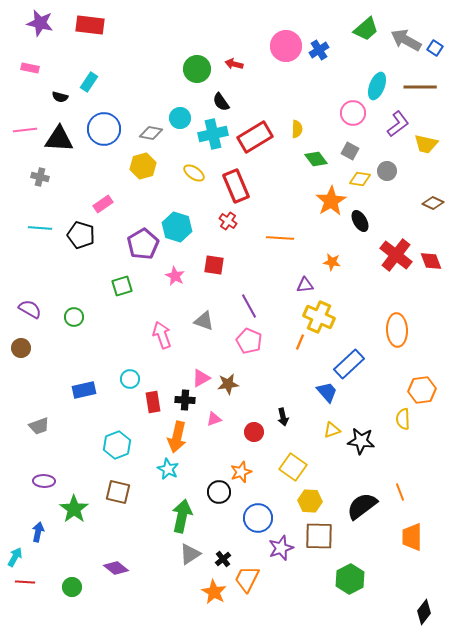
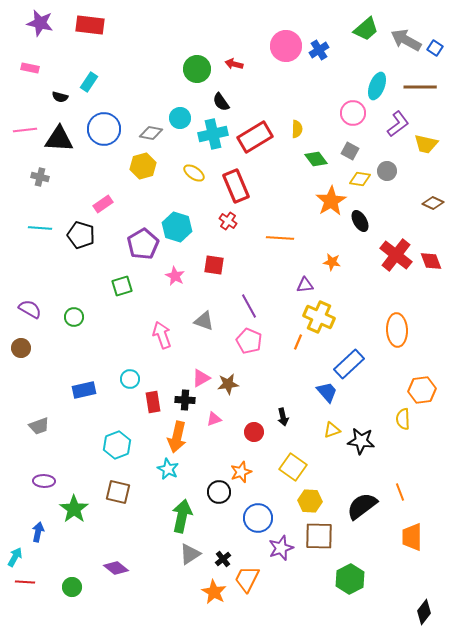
orange line at (300, 342): moved 2 px left
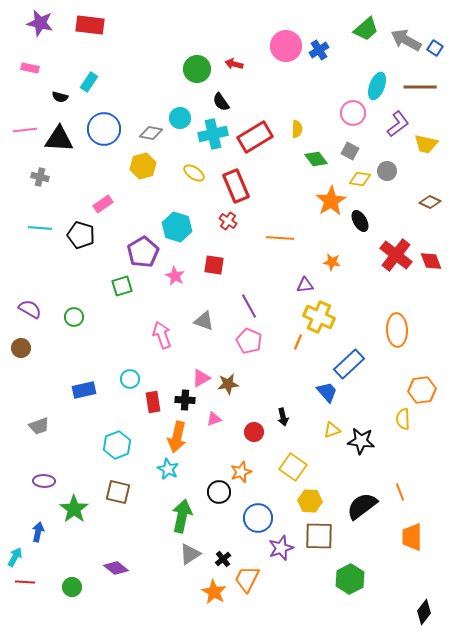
brown diamond at (433, 203): moved 3 px left, 1 px up
purple pentagon at (143, 244): moved 8 px down
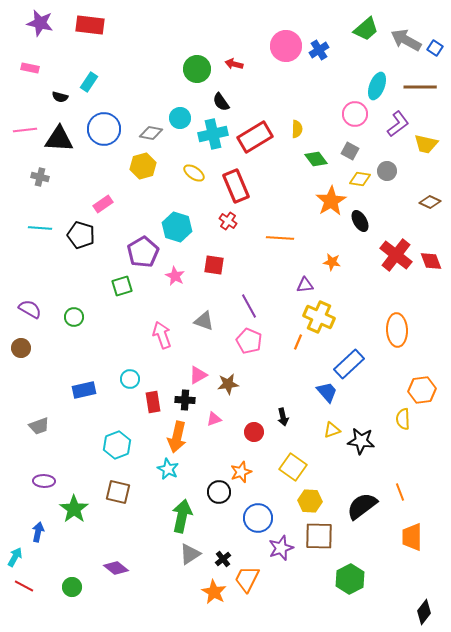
pink circle at (353, 113): moved 2 px right, 1 px down
pink triangle at (201, 378): moved 3 px left, 3 px up
red line at (25, 582): moved 1 px left, 4 px down; rotated 24 degrees clockwise
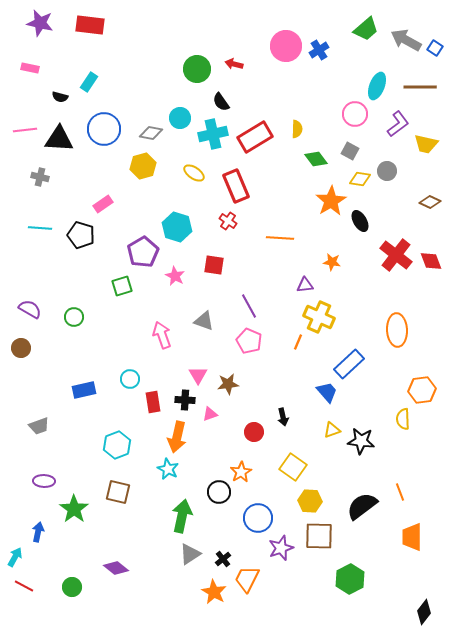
pink triangle at (198, 375): rotated 30 degrees counterclockwise
pink triangle at (214, 419): moved 4 px left, 5 px up
orange star at (241, 472): rotated 10 degrees counterclockwise
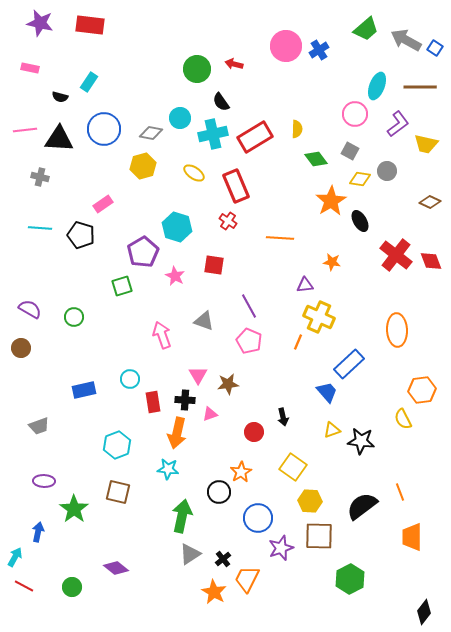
yellow semicircle at (403, 419): rotated 25 degrees counterclockwise
orange arrow at (177, 437): moved 4 px up
cyan star at (168, 469): rotated 20 degrees counterclockwise
